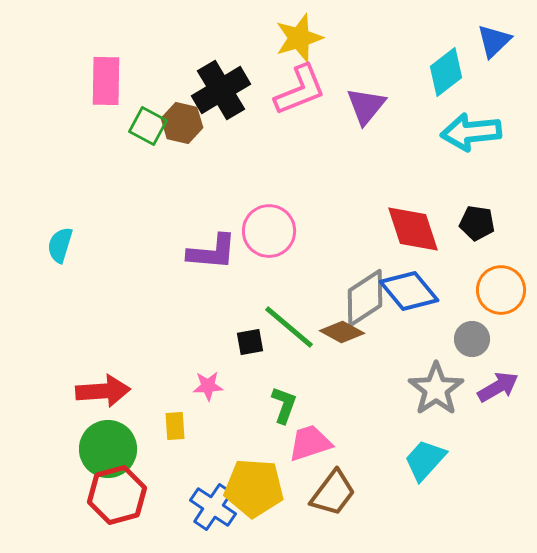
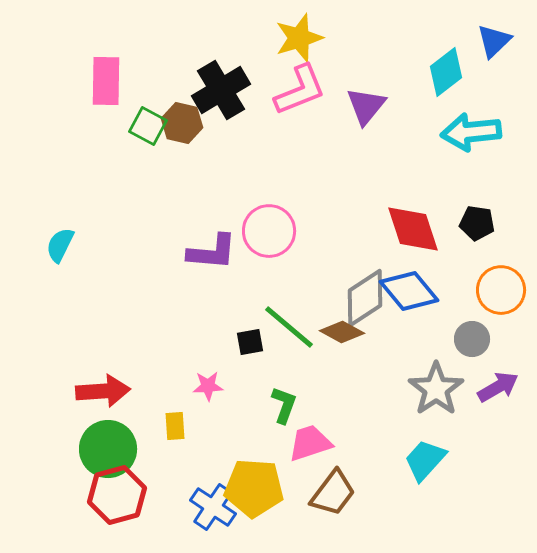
cyan semicircle: rotated 9 degrees clockwise
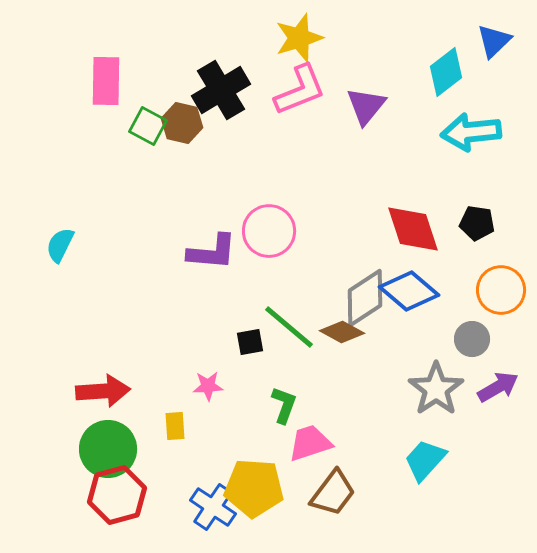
blue diamond: rotated 10 degrees counterclockwise
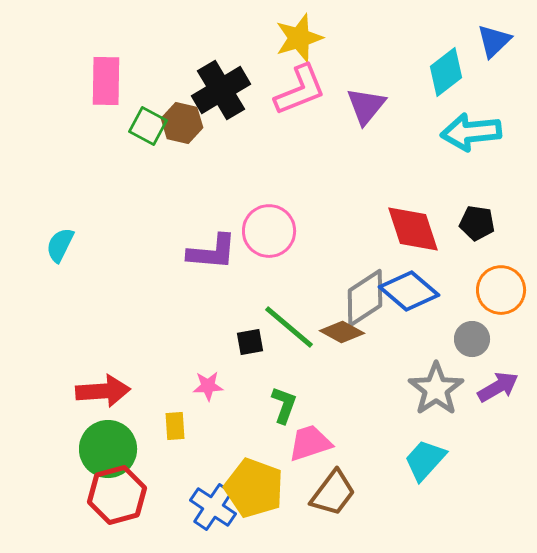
yellow pentagon: rotated 16 degrees clockwise
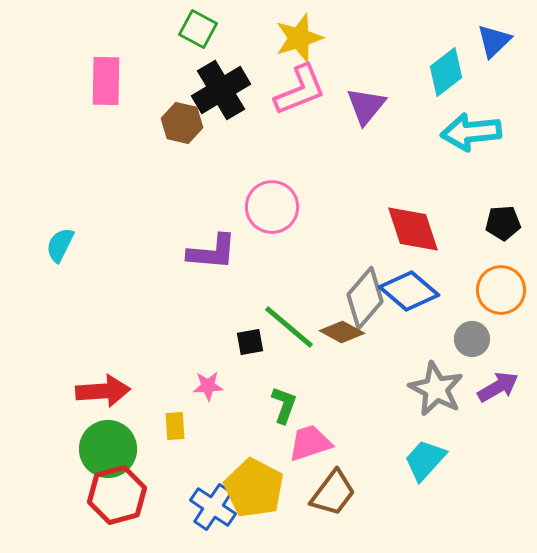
green square: moved 50 px right, 97 px up
black pentagon: moved 26 px right; rotated 12 degrees counterclockwise
pink circle: moved 3 px right, 24 px up
gray diamond: rotated 16 degrees counterclockwise
gray star: rotated 10 degrees counterclockwise
yellow pentagon: rotated 8 degrees clockwise
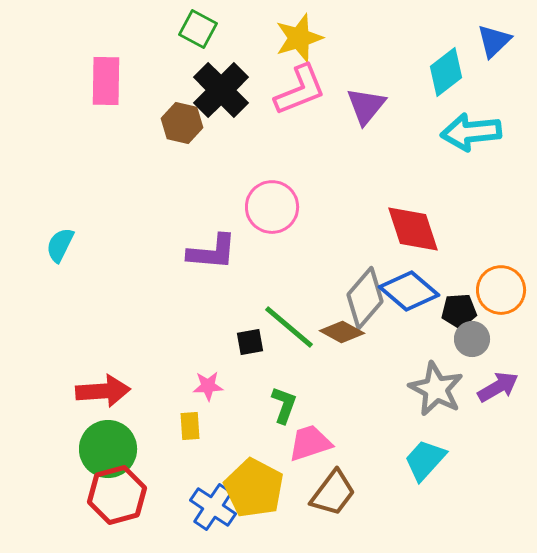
black cross: rotated 14 degrees counterclockwise
black pentagon: moved 44 px left, 88 px down
yellow rectangle: moved 15 px right
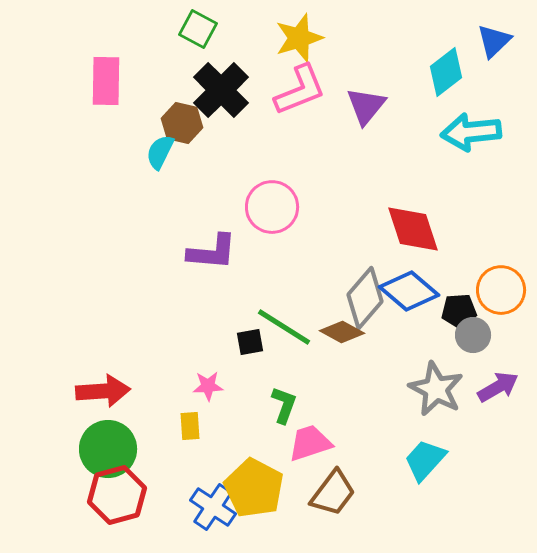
cyan semicircle: moved 100 px right, 93 px up
green line: moved 5 px left; rotated 8 degrees counterclockwise
gray circle: moved 1 px right, 4 px up
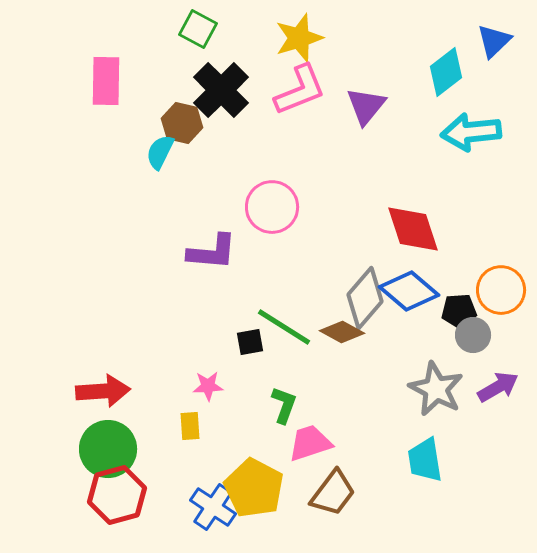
cyan trapezoid: rotated 51 degrees counterclockwise
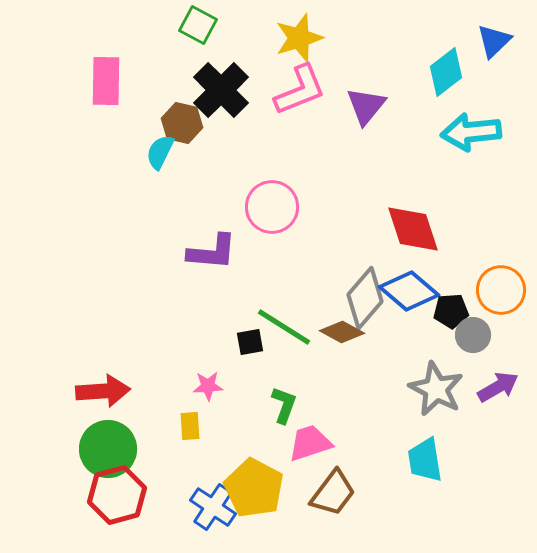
green square: moved 4 px up
black pentagon: moved 8 px left
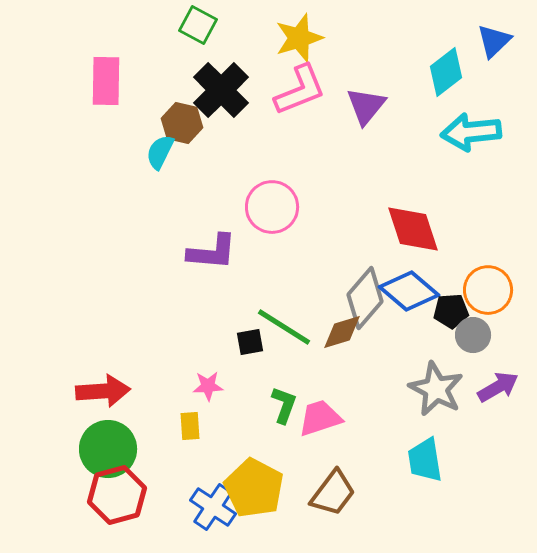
orange circle: moved 13 px left
brown diamond: rotated 45 degrees counterclockwise
pink trapezoid: moved 10 px right, 25 px up
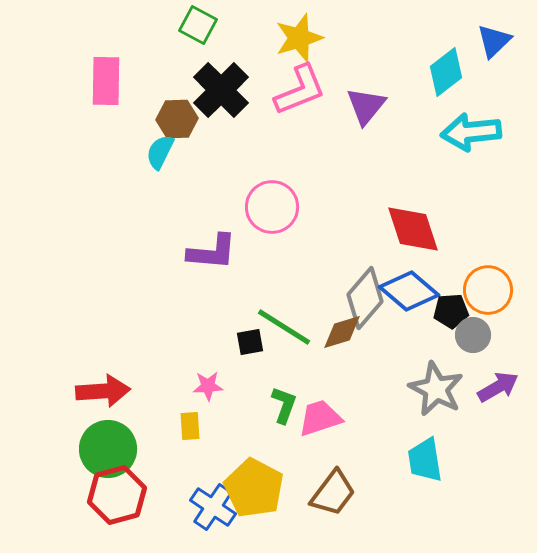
brown hexagon: moved 5 px left, 4 px up; rotated 15 degrees counterclockwise
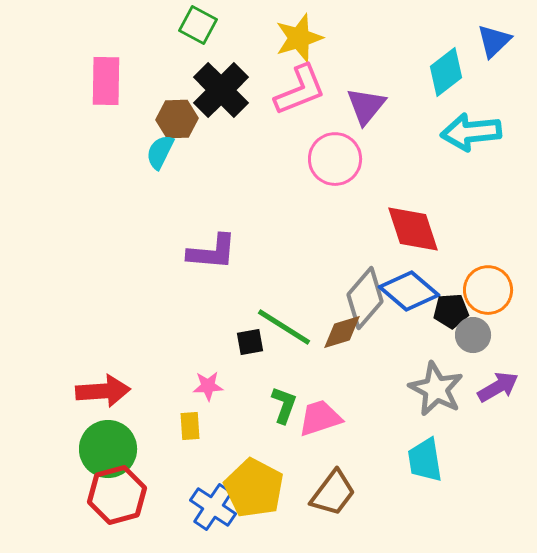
pink circle: moved 63 px right, 48 px up
